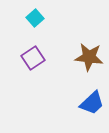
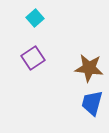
brown star: moved 11 px down
blue trapezoid: rotated 148 degrees clockwise
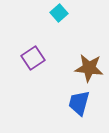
cyan square: moved 24 px right, 5 px up
blue trapezoid: moved 13 px left
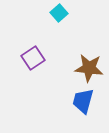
blue trapezoid: moved 4 px right, 2 px up
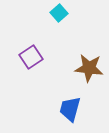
purple square: moved 2 px left, 1 px up
blue trapezoid: moved 13 px left, 8 px down
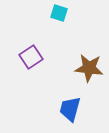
cyan square: rotated 30 degrees counterclockwise
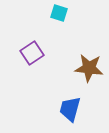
purple square: moved 1 px right, 4 px up
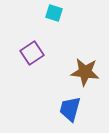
cyan square: moved 5 px left
brown star: moved 4 px left, 4 px down
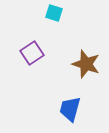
brown star: moved 1 px right, 8 px up; rotated 12 degrees clockwise
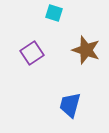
brown star: moved 14 px up
blue trapezoid: moved 4 px up
